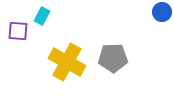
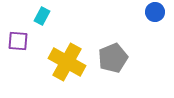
blue circle: moved 7 px left
purple square: moved 10 px down
gray pentagon: rotated 20 degrees counterclockwise
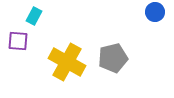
cyan rectangle: moved 8 px left
gray pentagon: rotated 8 degrees clockwise
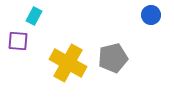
blue circle: moved 4 px left, 3 px down
yellow cross: moved 1 px right, 1 px down
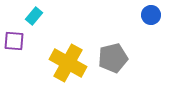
cyan rectangle: rotated 12 degrees clockwise
purple square: moved 4 px left
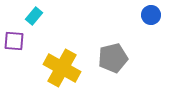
yellow cross: moved 6 px left, 5 px down
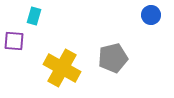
cyan rectangle: rotated 24 degrees counterclockwise
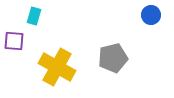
yellow cross: moved 5 px left, 1 px up
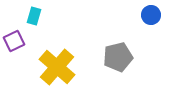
purple square: rotated 30 degrees counterclockwise
gray pentagon: moved 5 px right, 1 px up
yellow cross: rotated 12 degrees clockwise
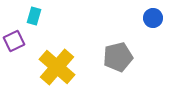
blue circle: moved 2 px right, 3 px down
